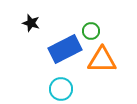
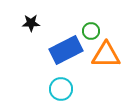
black star: rotated 18 degrees counterclockwise
blue rectangle: moved 1 px right, 1 px down
orange triangle: moved 4 px right, 5 px up
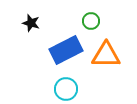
black star: rotated 18 degrees clockwise
green circle: moved 10 px up
cyan circle: moved 5 px right
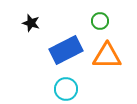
green circle: moved 9 px right
orange triangle: moved 1 px right, 1 px down
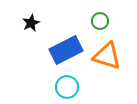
black star: rotated 30 degrees clockwise
orange triangle: rotated 16 degrees clockwise
cyan circle: moved 1 px right, 2 px up
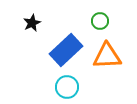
black star: moved 1 px right
blue rectangle: rotated 16 degrees counterclockwise
orange triangle: rotated 20 degrees counterclockwise
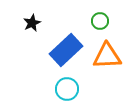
cyan circle: moved 2 px down
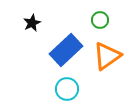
green circle: moved 1 px up
orange triangle: rotated 32 degrees counterclockwise
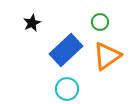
green circle: moved 2 px down
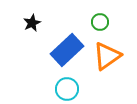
blue rectangle: moved 1 px right
